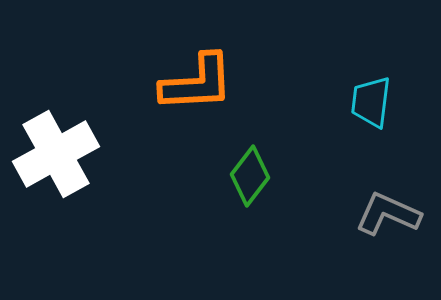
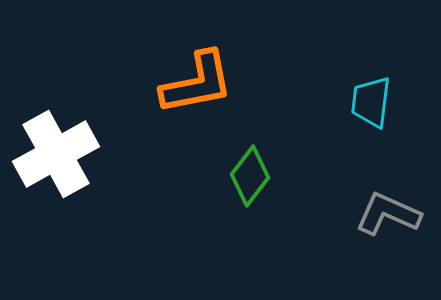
orange L-shape: rotated 8 degrees counterclockwise
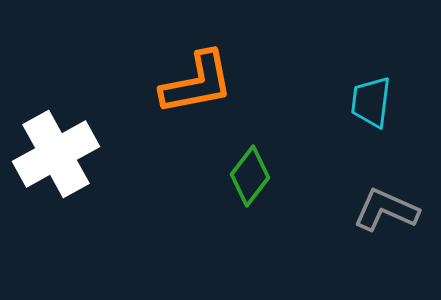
gray L-shape: moved 2 px left, 4 px up
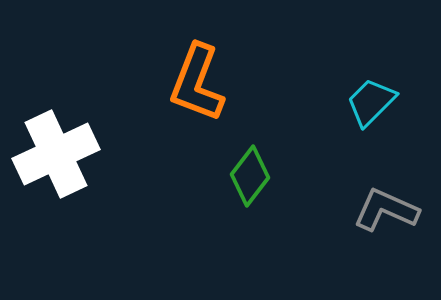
orange L-shape: rotated 122 degrees clockwise
cyan trapezoid: rotated 38 degrees clockwise
white cross: rotated 4 degrees clockwise
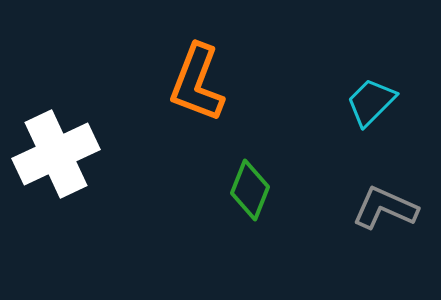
green diamond: moved 14 px down; rotated 16 degrees counterclockwise
gray L-shape: moved 1 px left, 2 px up
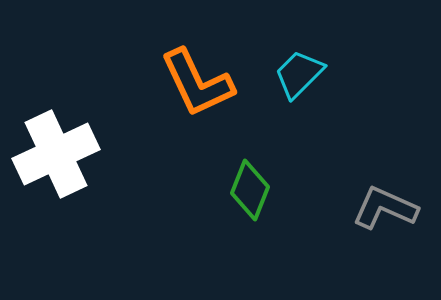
orange L-shape: rotated 46 degrees counterclockwise
cyan trapezoid: moved 72 px left, 28 px up
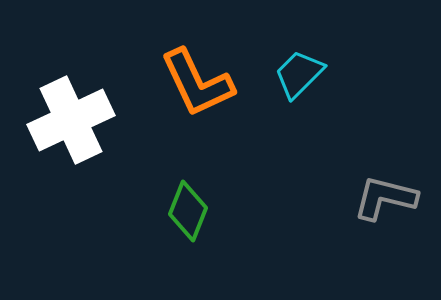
white cross: moved 15 px right, 34 px up
green diamond: moved 62 px left, 21 px down
gray L-shape: moved 10 px up; rotated 10 degrees counterclockwise
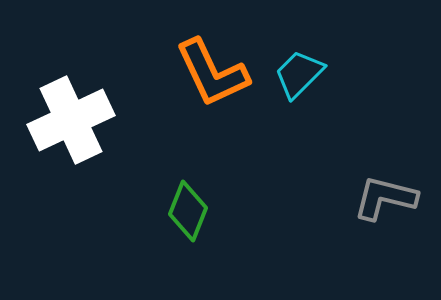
orange L-shape: moved 15 px right, 10 px up
